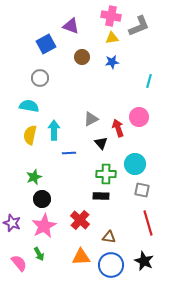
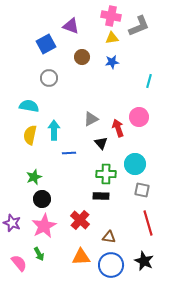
gray circle: moved 9 px right
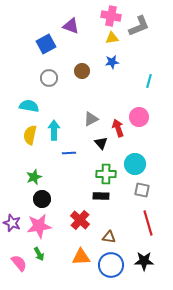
brown circle: moved 14 px down
pink star: moved 5 px left; rotated 20 degrees clockwise
black star: rotated 24 degrees counterclockwise
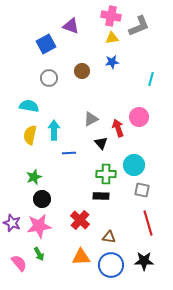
cyan line: moved 2 px right, 2 px up
cyan circle: moved 1 px left, 1 px down
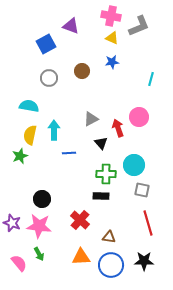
yellow triangle: rotated 32 degrees clockwise
green star: moved 14 px left, 21 px up
pink star: rotated 15 degrees clockwise
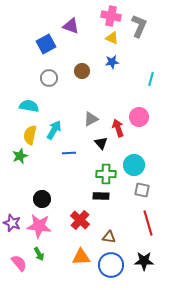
gray L-shape: rotated 45 degrees counterclockwise
cyan arrow: rotated 30 degrees clockwise
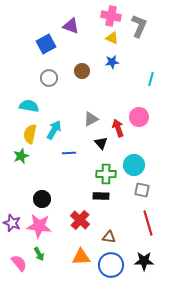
yellow semicircle: moved 1 px up
green star: moved 1 px right
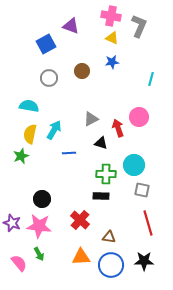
black triangle: rotated 32 degrees counterclockwise
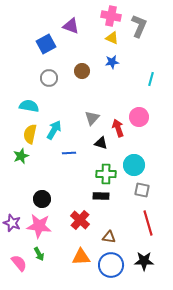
gray triangle: moved 1 px right, 1 px up; rotated 21 degrees counterclockwise
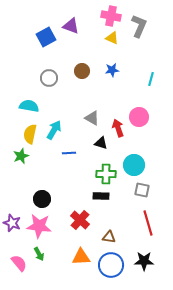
blue square: moved 7 px up
blue star: moved 8 px down
gray triangle: rotated 42 degrees counterclockwise
